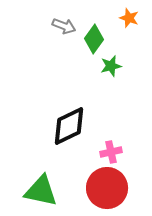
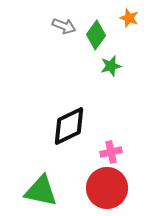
green diamond: moved 2 px right, 4 px up
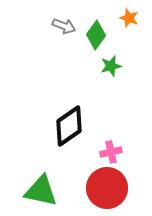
black diamond: rotated 9 degrees counterclockwise
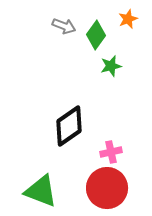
orange star: moved 1 px left, 1 px down; rotated 30 degrees clockwise
green triangle: rotated 9 degrees clockwise
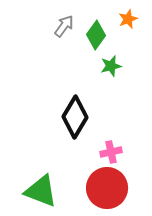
gray arrow: rotated 75 degrees counterclockwise
black diamond: moved 6 px right, 9 px up; rotated 24 degrees counterclockwise
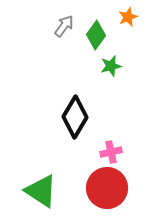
orange star: moved 2 px up
green triangle: rotated 12 degrees clockwise
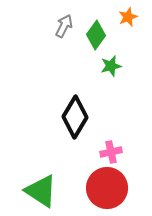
gray arrow: rotated 10 degrees counterclockwise
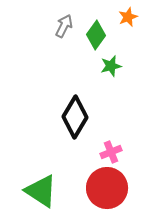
pink cross: rotated 10 degrees counterclockwise
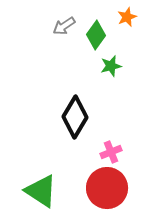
orange star: moved 1 px left
gray arrow: rotated 150 degrees counterclockwise
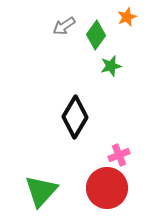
pink cross: moved 8 px right, 3 px down
green triangle: rotated 39 degrees clockwise
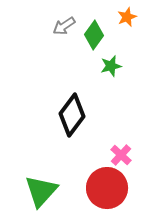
green diamond: moved 2 px left
black diamond: moved 3 px left, 2 px up; rotated 6 degrees clockwise
pink cross: moved 2 px right; rotated 25 degrees counterclockwise
